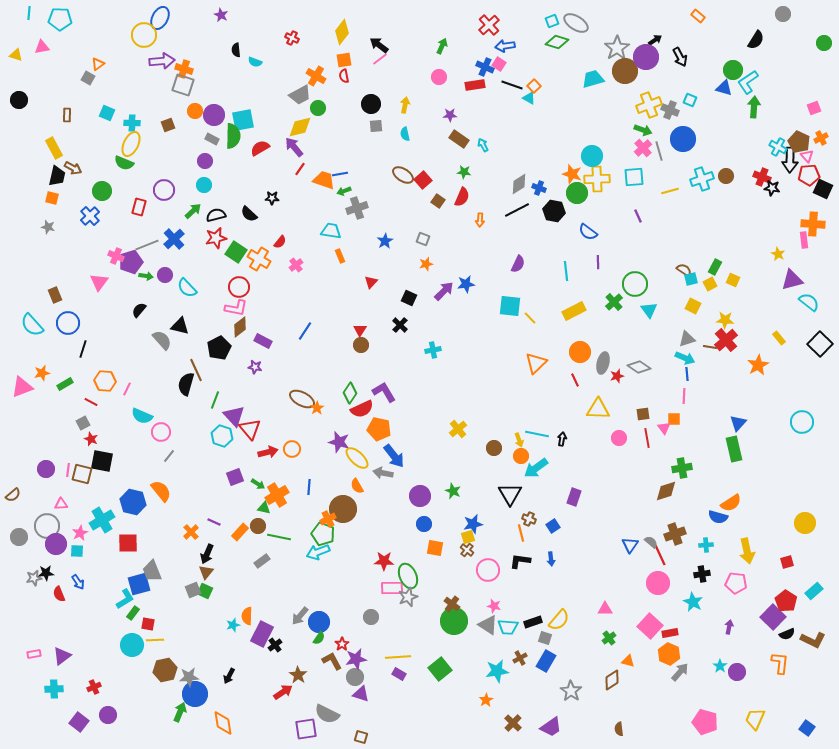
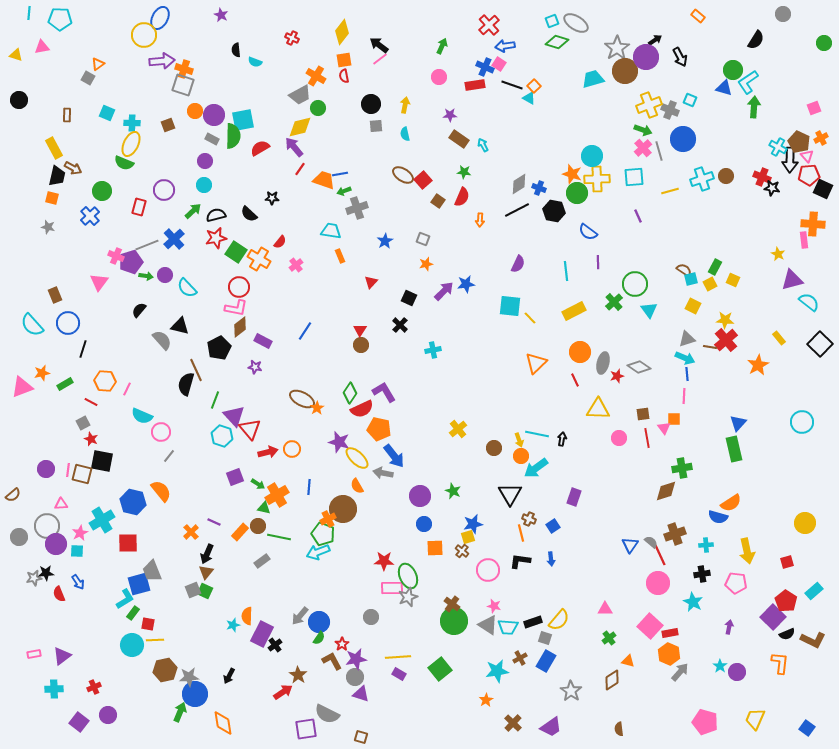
orange square at (435, 548): rotated 12 degrees counterclockwise
brown cross at (467, 550): moved 5 px left, 1 px down
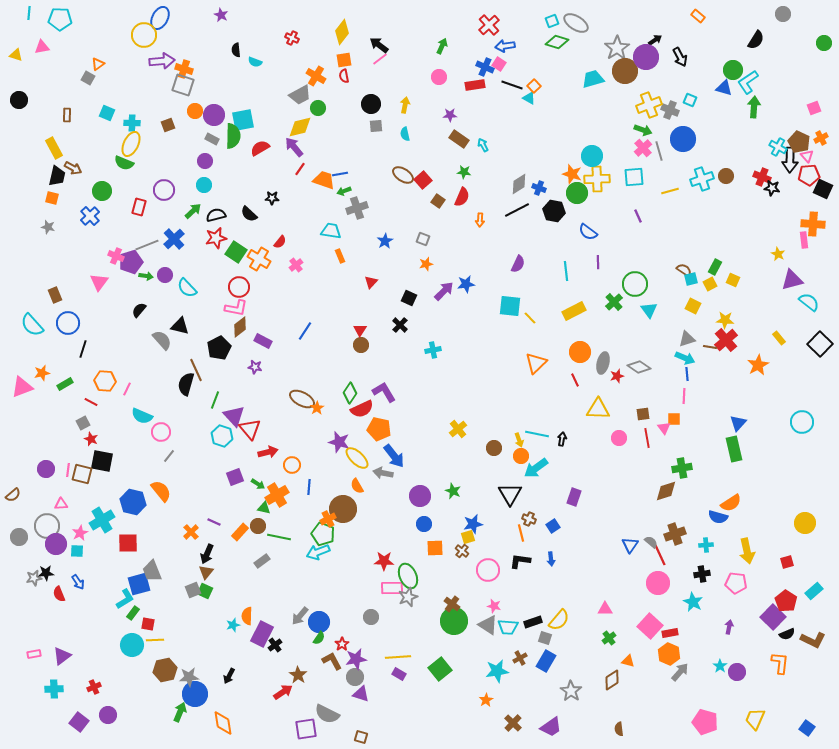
orange circle at (292, 449): moved 16 px down
